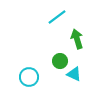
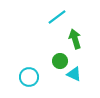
green arrow: moved 2 px left
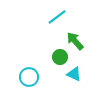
green arrow: moved 2 px down; rotated 24 degrees counterclockwise
green circle: moved 4 px up
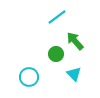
green circle: moved 4 px left, 3 px up
cyan triangle: rotated 21 degrees clockwise
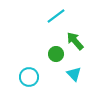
cyan line: moved 1 px left, 1 px up
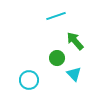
cyan line: rotated 18 degrees clockwise
green circle: moved 1 px right, 4 px down
cyan circle: moved 3 px down
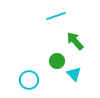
green circle: moved 3 px down
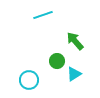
cyan line: moved 13 px left, 1 px up
cyan triangle: rotated 42 degrees clockwise
